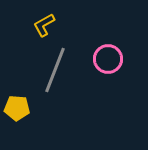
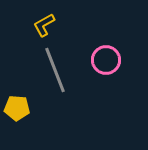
pink circle: moved 2 px left, 1 px down
gray line: rotated 42 degrees counterclockwise
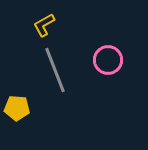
pink circle: moved 2 px right
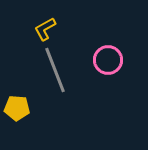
yellow L-shape: moved 1 px right, 4 px down
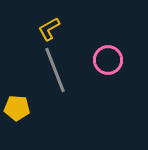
yellow L-shape: moved 4 px right
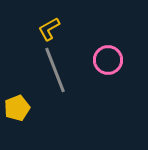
yellow pentagon: rotated 25 degrees counterclockwise
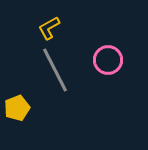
yellow L-shape: moved 1 px up
gray line: rotated 6 degrees counterclockwise
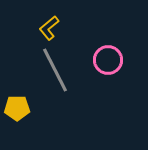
yellow L-shape: rotated 10 degrees counterclockwise
yellow pentagon: rotated 20 degrees clockwise
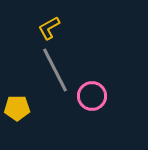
yellow L-shape: rotated 10 degrees clockwise
pink circle: moved 16 px left, 36 px down
